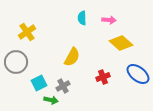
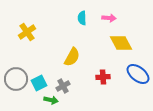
pink arrow: moved 2 px up
yellow diamond: rotated 20 degrees clockwise
gray circle: moved 17 px down
red cross: rotated 16 degrees clockwise
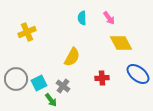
pink arrow: rotated 48 degrees clockwise
yellow cross: rotated 12 degrees clockwise
red cross: moved 1 px left, 1 px down
gray cross: rotated 24 degrees counterclockwise
green arrow: rotated 40 degrees clockwise
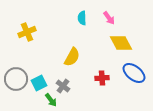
blue ellipse: moved 4 px left, 1 px up
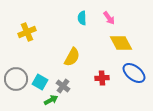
cyan square: moved 1 px right, 1 px up; rotated 35 degrees counterclockwise
green arrow: rotated 80 degrees counterclockwise
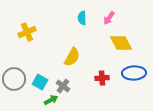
pink arrow: rotated 72 degrees clockwise
blue ellipse: rotated 40 degrees counterclockwise
gray circle: moved 2 px left
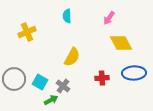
cyan semicircle: moved 15 px left, 2 px up
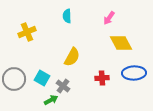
cyan square: moved 2 px right, 4 px up
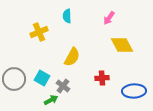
yellow cross: moved 12 px right
yellow diamond: moved 1 px right, 2 px down
blue ellipse: moved 18 px down
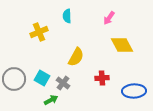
yellow semicircle: moved 4 px right
gray cross: moved 3 px up
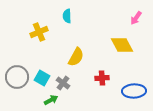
pink arrow: moved 27 px right
gray circle: moved 3 px right, 2 px up
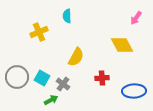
gray cross: moved 1 px down
